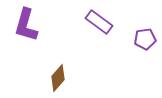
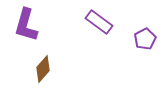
purple pentagon: rotated 20 degrees counterclockwise
brown diamond: moved 15 px left, 9 px up
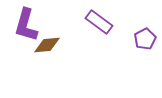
brown diamond: moved 4 px right, 24 px up; rotated 44 degrees clockwise
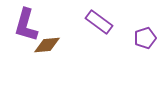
purple pentagon: moved 1 px up; rotated 10 degrees clockwise
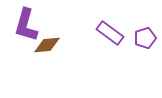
purple rectangle: moved 11 px right, 11 px down
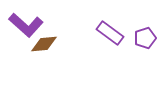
purple L-shape: rotated 64 degrees counterclockwise
brown diamond: moved 3 px left, 1 px up
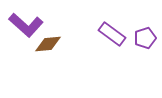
purple rectangle: moved 2 px right, 1 px down
brown diamond: moved 4 px right
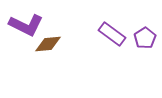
purple L-shape: rotated 16 degrees counterclockwise
purple pentagon: rotated 15 degrees counterclockwise
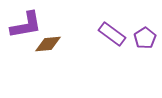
purple L-shape: rotated 36 degrees counterclockwise
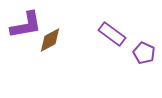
purple pentagon: moved 1 px left, 15 px down; rotated 15 degrees counterclockwise
brown diamond: moved 2 px right, 4 px up; rotated 24 degrees counterclockwise
